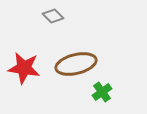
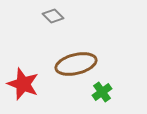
red star: moved 1 px left, 16 px down; rotated 12 degrees clockwise
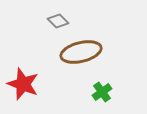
gray diamond: moved 5 px right, 5 px down
brown ellipse: moved 5 px right, 12 px up
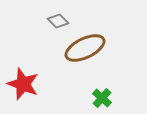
brown ellipse: moved 4 px right, 4 px up; rotated 12 degrees counterclockwise
green cross: moved 6 px down; rotated 12 degrees counterclockwise
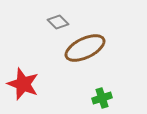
gray diamond: moved 1 px down
green cross: rotated 30 degrees clockwise
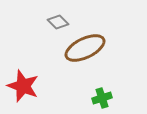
red star: moved 2 px down
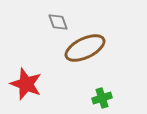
gray diamond: rotated 25 degrees clockwise
red star: moved 3 px right, 2 px up
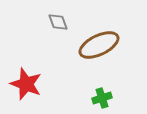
brown ellipse: moved 14 px right, 3 px up
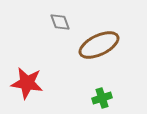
gray diamond: moved 2 px right
red star: moved 1 px right, 1 px up; rotated 12 degrees counterclockwise
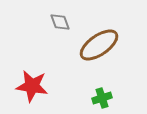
brown ellipse: rotated 9 degrees counterclockwise
red star: moved 5 px right, 3 px down
